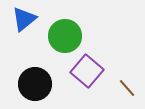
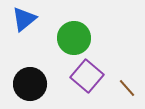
green circle: moved 9 px right, 2 px down
purple square: moved 5 px down
black circle: moved 5 px left
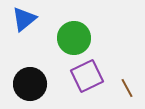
purple square: rotated 24 degrees clockwise
brown line: rotated 12 degrees clockwise
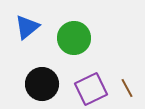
blue triangle: moved 3 px right, 8 px down
purple square: moved 4 px right, 13 px down
black circle: moved 12 px right
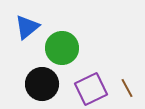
green circle: moved 12 px left, 10 px down
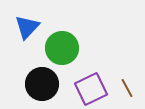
blue triangle: rotated 8 degrees counterclockwise
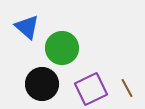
blue triangle: rotated 32 degrees counterclockwise
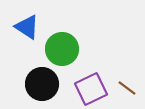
blue triangle: rotated 8 degrees counterclockwise
green circle: moved 1 px down
brown line: rotated 24 degrees counterclockwise
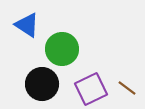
blue triangle: moved 2 px up
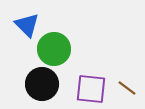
blue triangle: rotated 12 degrees clockwise
green circle: moved 8 px left
purple square: rotated 32 degrees clockwise
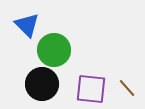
green circle: moved 1 px down
brown line: rotated 12 degrees clockwise
